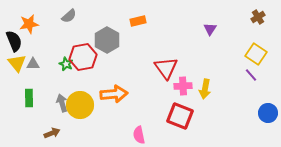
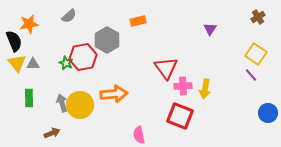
green star: moved 1 px up
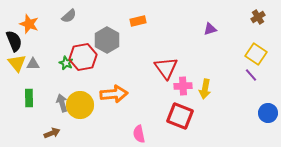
orange star: rotated 30 degrees clockwise
purple triangle: rotated 40 degrees clockwise
pink semicircle: moved 1 px up
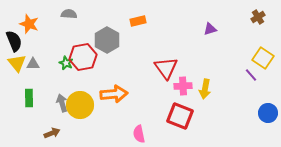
gray semicircle: moved 2 px up; rotated 133 degrees counterclockwise
yellow square: moved 7 px right, 4 px down
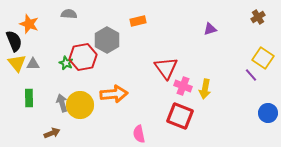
pink cross: rotated 24 degrees clockwise
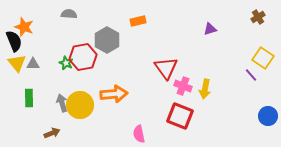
orange star: moved 5 px left, 3 px down
blue circle: moved 3 px down
